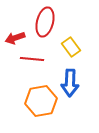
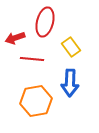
orange hexagon: moved 5 px left
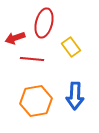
red ellipse: moved 1 px left, 1 px down
blue arrow: moved 5 px right, 13 px down
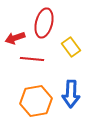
blue arrow: moved 4 px left, 2 px up
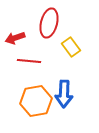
red ellipse: moved 5 px right
red line: moved 3 px left, 2 px down
blue arrow: moved 7 px left
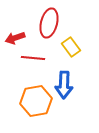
red line: moved 4 px right, 3 px up
blue arrow: moved 9 px up
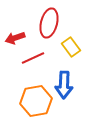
red line: rotated 30 degrees counterclockwise
